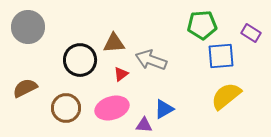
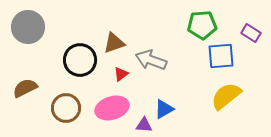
brown triangle: rotated 15 degrees counterclockwise
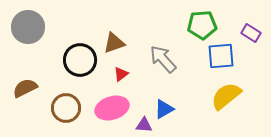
gray arrow: moved 12 px right, 1 px up; rotated 28 degrees clockwise
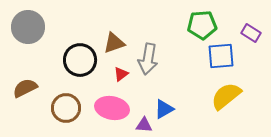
gray arrow: moved 15 px left; rotated 128 degrees counterclockwise
pink ellipse: rotated 28 degrees clockwise
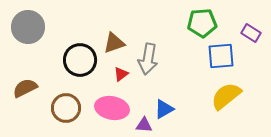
green pentagon: moved 2 px up
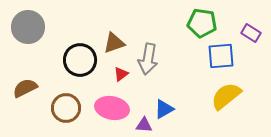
green pentagon: rotated 12 degrees clockwise
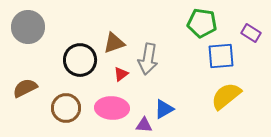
pink ellipse: rotated 8 degrees counterclockwise
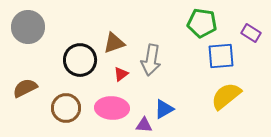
gray arrow: moved 3 px right, 1 px down
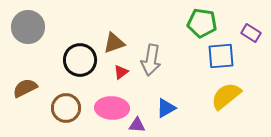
red triangle: moved 2 px up
blue triangle: moved 2 px right, 1 px up
purple triangle: moved 7 px left
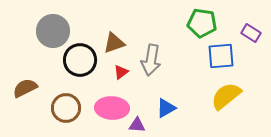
gray circle: moved 25 px right, 4 px down
